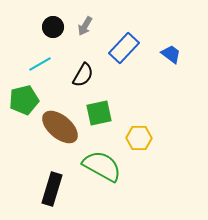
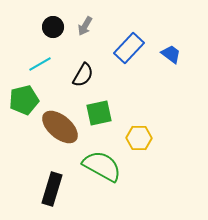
blue rectangle: moved 5 px right
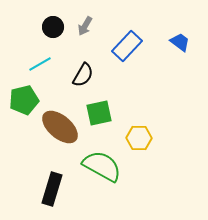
blue rectangle: moved 2 px left, 2 px up
blue trapezoid: moved 9 px right, 12 px up
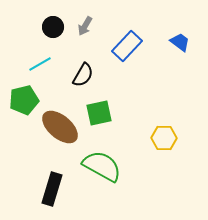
yellow hexagon: moved 25 px right
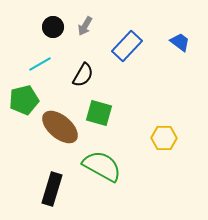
green square: rotated 28 degrees clockwise
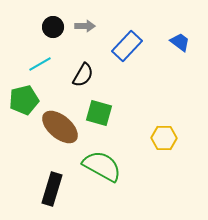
gray arrow: rotated 120 degrees counterclockwise
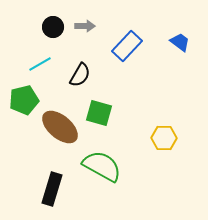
black semicircle: moved 3 px left
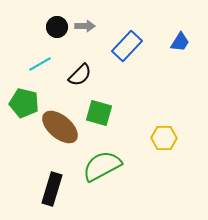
black circle: moved 4 px right
blue trapezoid: rotated 85 degrees clockwise
black semicircle: rotated 15 degrees clockwise
green pentagon: moved 3 px down; rotated 28 degrees clockwise
green semicircle: rotated 57 degrees counterclockwise
